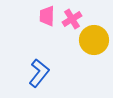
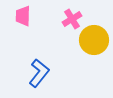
pink trapezoid: moved 24 px left
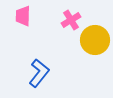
pink cross: moved 1 px left, 1 px down
yellow circle: moved 1 px right
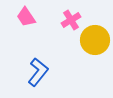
pink trapezoid: moved 3 px right, 1 px down; rotated 35 degrees counterclockwise
blue L-shape: moved 1 px left, 1 px up
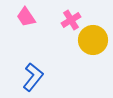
yellow circle: moved 2 px left
blue L-shape: moved 5 px left, 5 px down
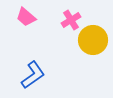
pink trapezoid: rotated 15 degrees counterclockwise
blue L-shape: moved 2 px up; rotated 16 degrees clockwise
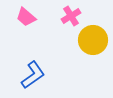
pink cross: moved 4 px up
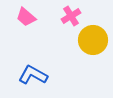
blue L-shape: rotated 116 degrees counterclockwise
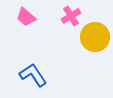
yellow circle: moved 2 px right, 3 px up
blue L-shape: rotated 28 degrees clockwise
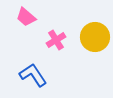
pink cross: moved 15 px left, 24 px down
